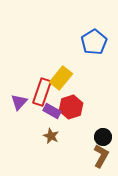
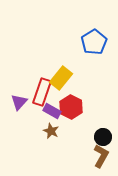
red hexagon: rotated 15 degrees counterclockwise
brown star: moved 5 px up
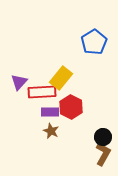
red rectangle: rotated 68 degrees clockwise
purple triangle: moved 20 px up
purple rectangle: moved 2 px left, 1 px down; rotated 30 degrees counterclockwise
brown L-shape: moved 2 px right, 2 px up
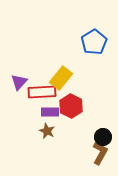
red hexagon: moved 1 px up
brown star: moved 4 px left
brown L-shape: moved 3 px left, 1 px up
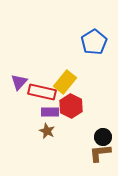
yellow rectangle: moved 4 px right, 4 px down
red rectangle: rotated 16 degrees clockwise
brown L-shape: rotated 125 degrees counterclockwise
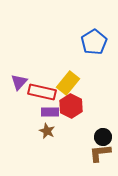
yellow rectangle: moved 3 px right, 1 px down
